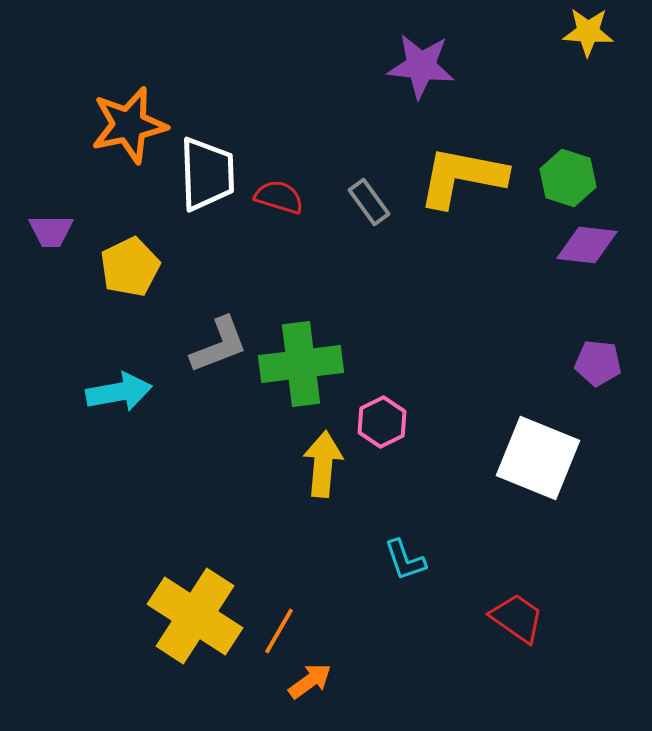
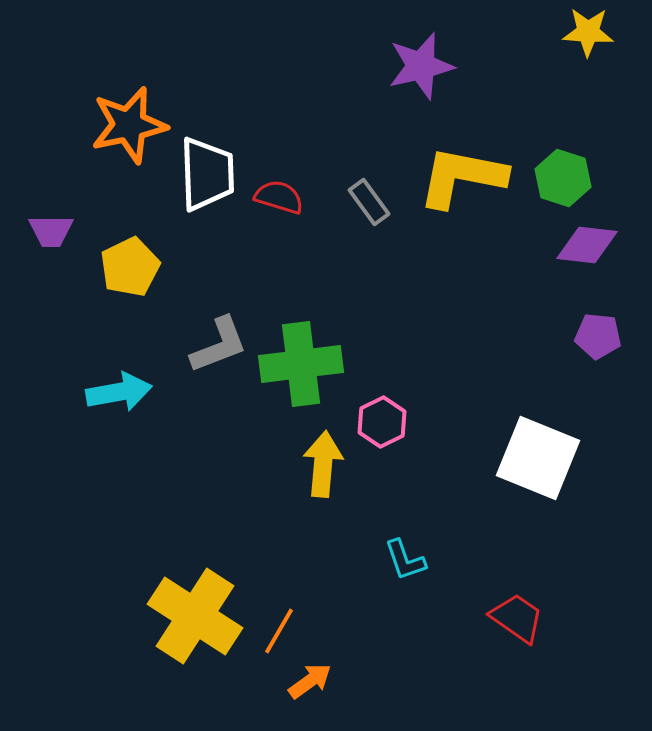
purple star: rotated 20 degrees counterclockwise
green hexagon: moved 5 px left
purple pentagon: moved 27 px up
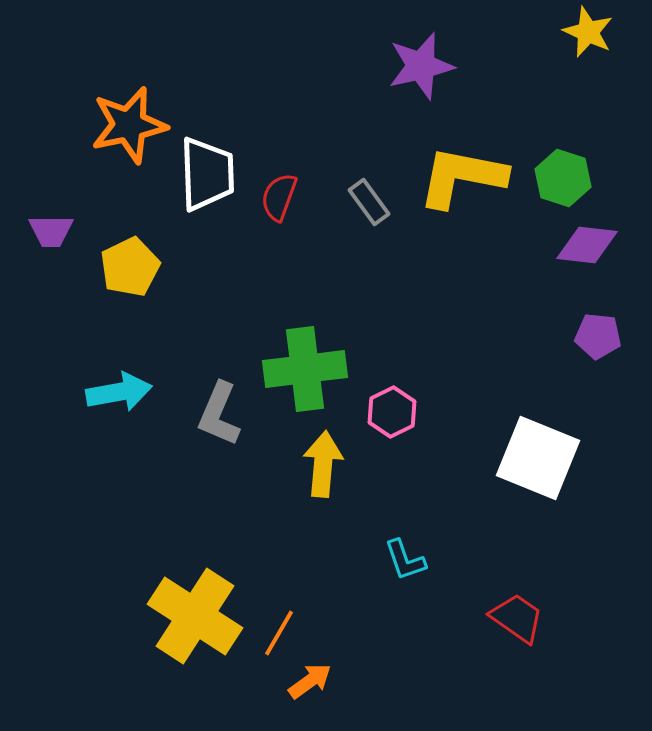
yellow star: rotated 21 degrees clockwise
red semicircle: rotated 87 degrees counterclockwise
gray L-shape: moved 69 px down; rotated 134 degrees clockwise
green cross: moved 4 px right, 5 px down
pink hexagon: moved 10 px right, 10 px up
orange line: moved 2 px down
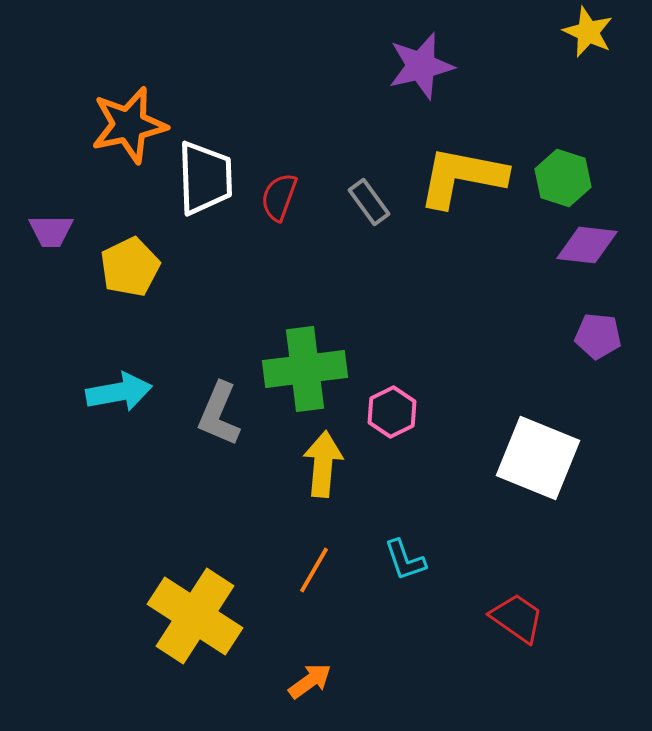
white trapezoid: moved 2 px left, 4 px down
orange line: moved 35 px right, 63 px up
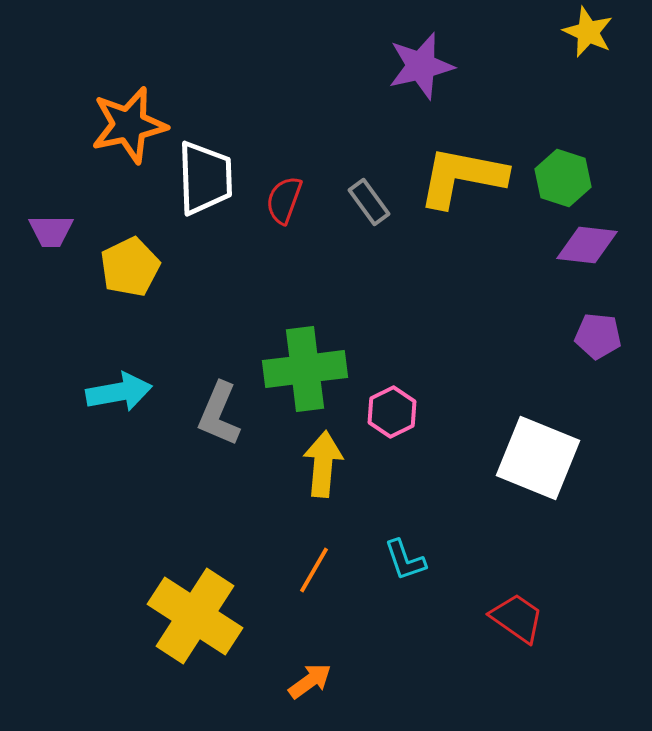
red semicircle: moved 5 px right, 3 px down
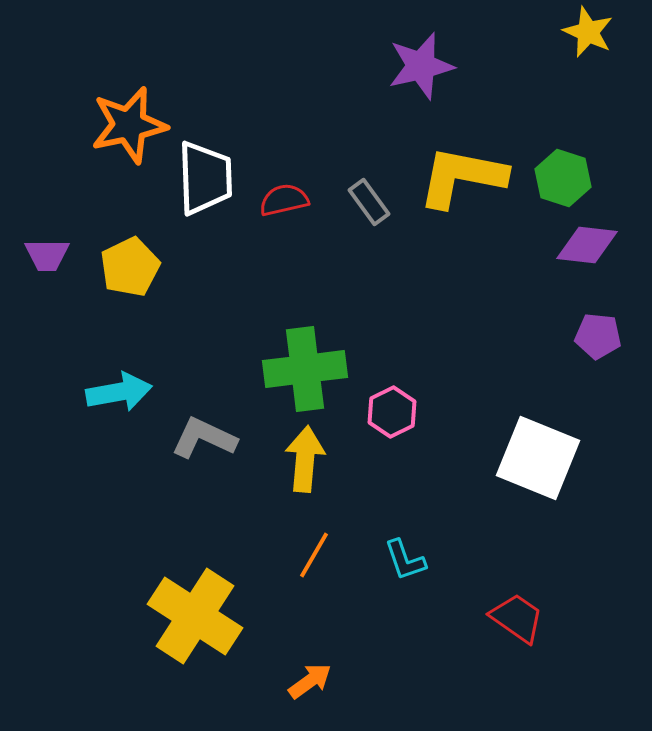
red semicircle: rotated 57 degrees clockwise
purple trapezoid: moved 4 px left, 24 px down
gray L-shape: moved 15 px left, 24 px down; rotated 92 degrees clockwise
yellow arrow: moved 18 px left, 5 px up
orange line: moved 15 px up
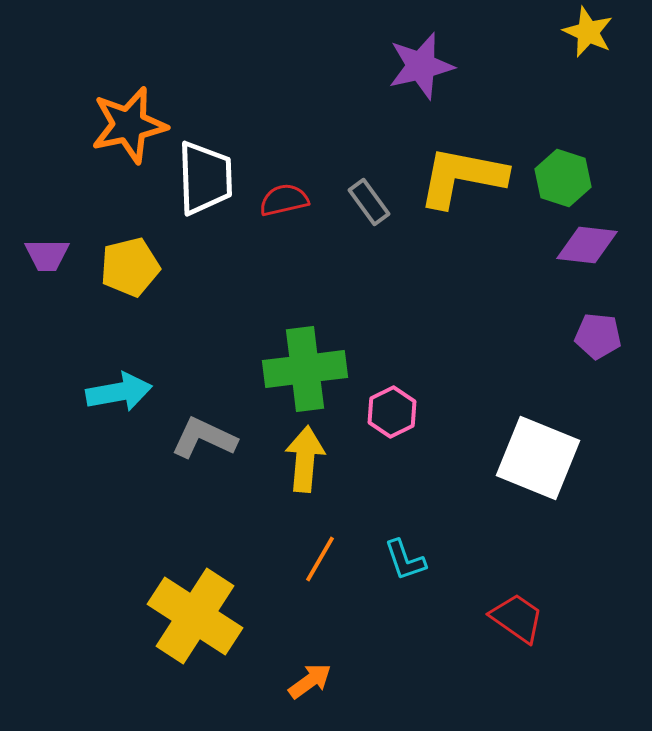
yellow pentagon: rotated 12 degrees clockwise
orange line: moved 6 px right, 4 px down
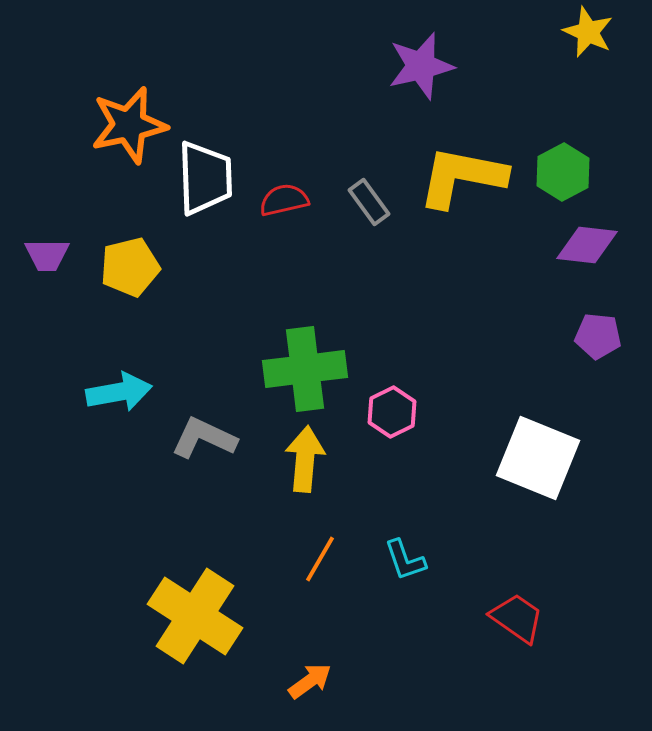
green hexagon: moved 6 px up; rotated 14 degrees clockwise
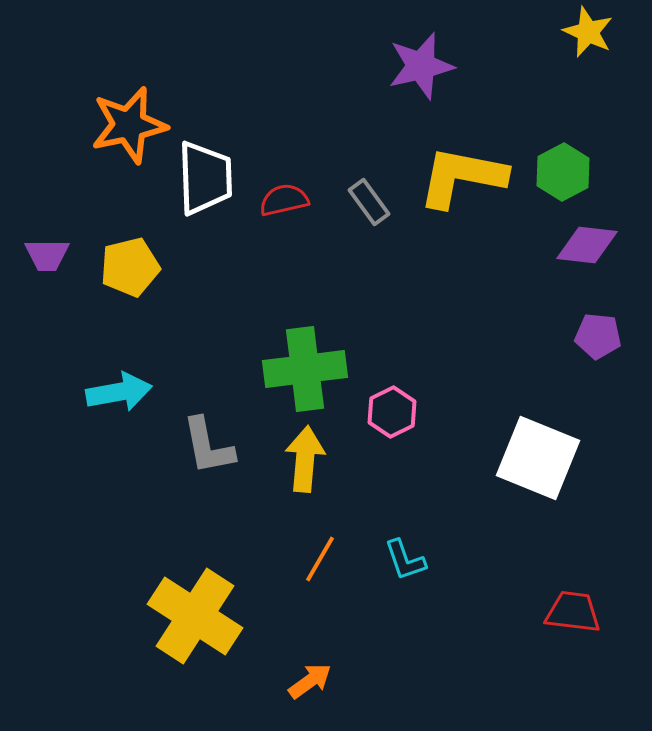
gray L-shape: moved 4 px right, 8 px down; rotated 126 degrees counterclockwise
red trapezoid: moved 56 px right, 6 px up; rotated 28 degrees counterclockwise
